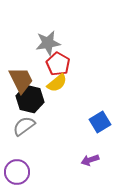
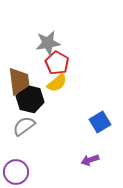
red pentagon: moved 1 px left, 1 px up
brown trapezoid: moved 2 px left, 1 px down; rotated 20 degrees clockwise
purple circle: moved 1 px left
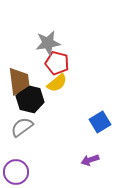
red pentagon: rotated 15 degrees counterclockwise
gray semicircle: moved 2 px left, 1 px down
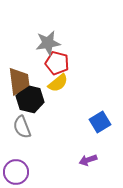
yellow semicircle: moved 1 px right
gray semicircle: rotated 75 degrees counterclockwise
purple arrow: moved 2 px left
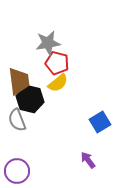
gray semicircle: moved 5 px left, 7 px up
purple arrow: rotated 72 degrees clockwise
purple circle: moved 1 px right, 1 px up
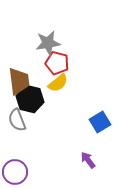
purple circle: moved 2 px left, 1 px down
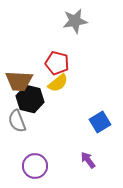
gray star: moved 27 px right, 22 px up
brown trapezoid: rotated 100 degrees clockwise
gray semicircle: moved 1 px down
purple circle: moved 20 px right, 6 px up
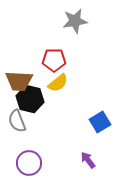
red pentagon: moved 3 px left, 3 px up; rotated 15 degrees counterclockwise
purple circle: moved 6 px left, 3 px up
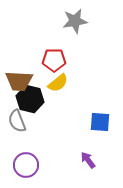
blue square: rotated 35 degrees clockwise
purple circle: moved 3 px left, 2 px down
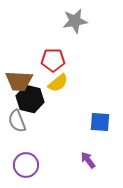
red pentagon: moved 1 px left
